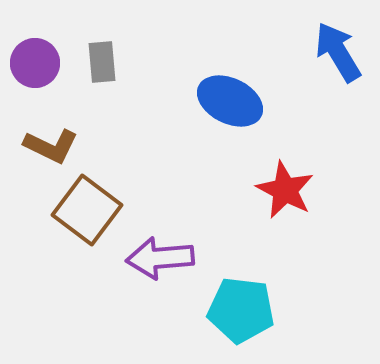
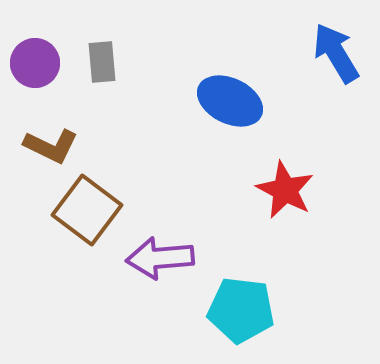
blue arrow: moved 2 px left, 1 px down
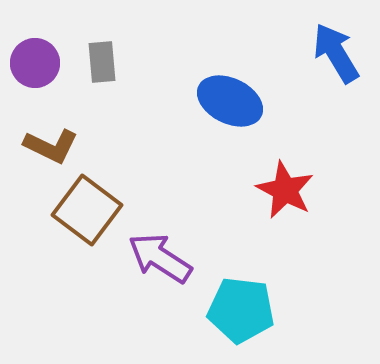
purple arrow: rotated 38 degrees clockwise
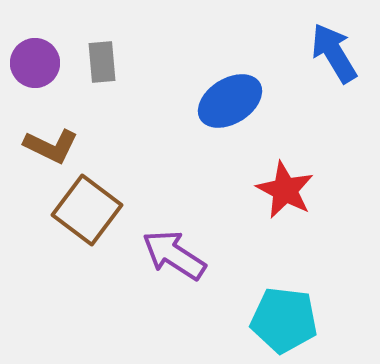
blue arrow: moved 2 px left
blue ellipse: rotated 58 degrees counterclockwise
purple arrow: moved 14 px right, 3 px up
cyan pentagon: moved 43 px right, 10 px down
